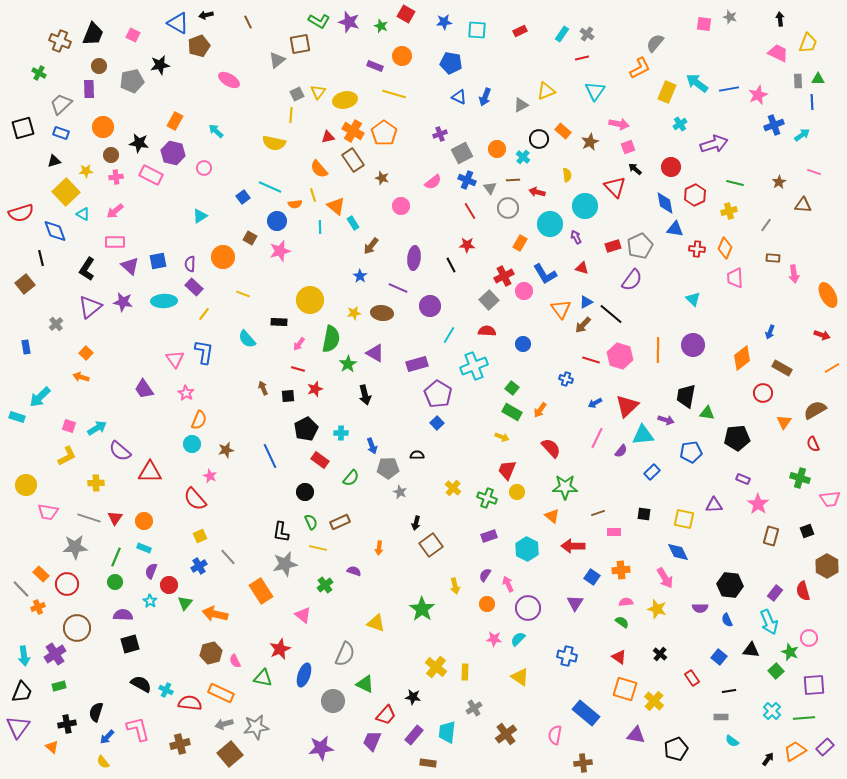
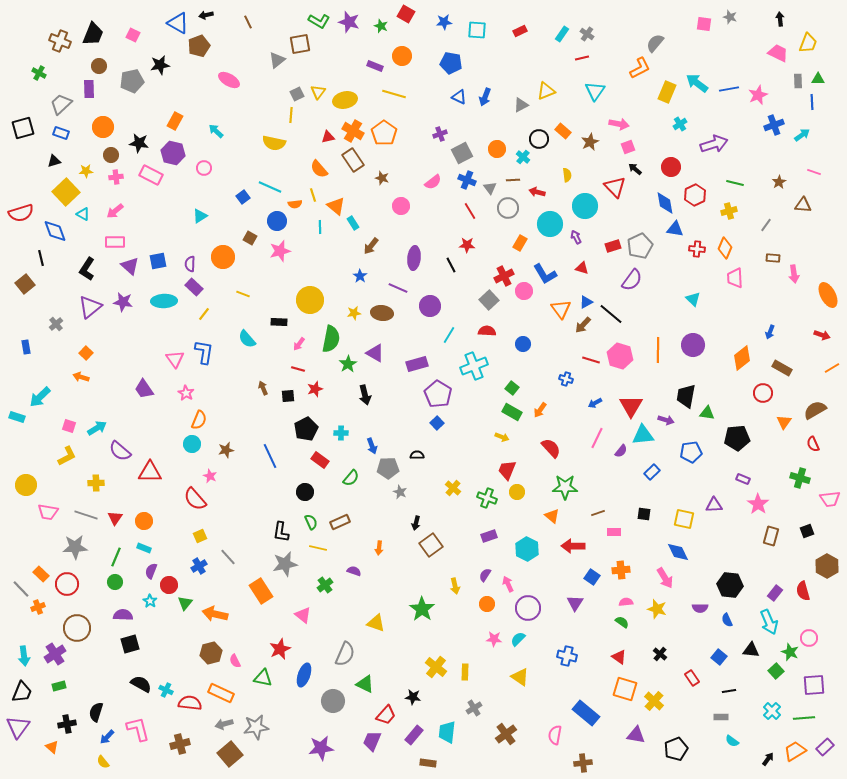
red triangle at (627, 406): moved 4 px right; rotated 15 degrees counterclockwise
gray line at (89, 518): moved 3 px left, 3 px up
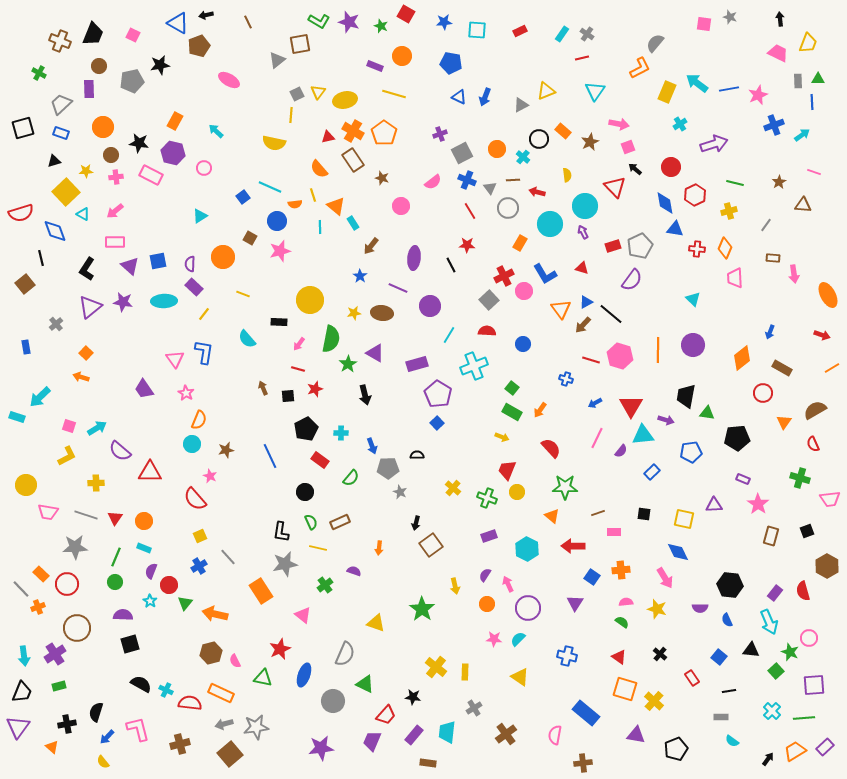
purple arrow at (576, 237): moved 7 px right, 5 px up
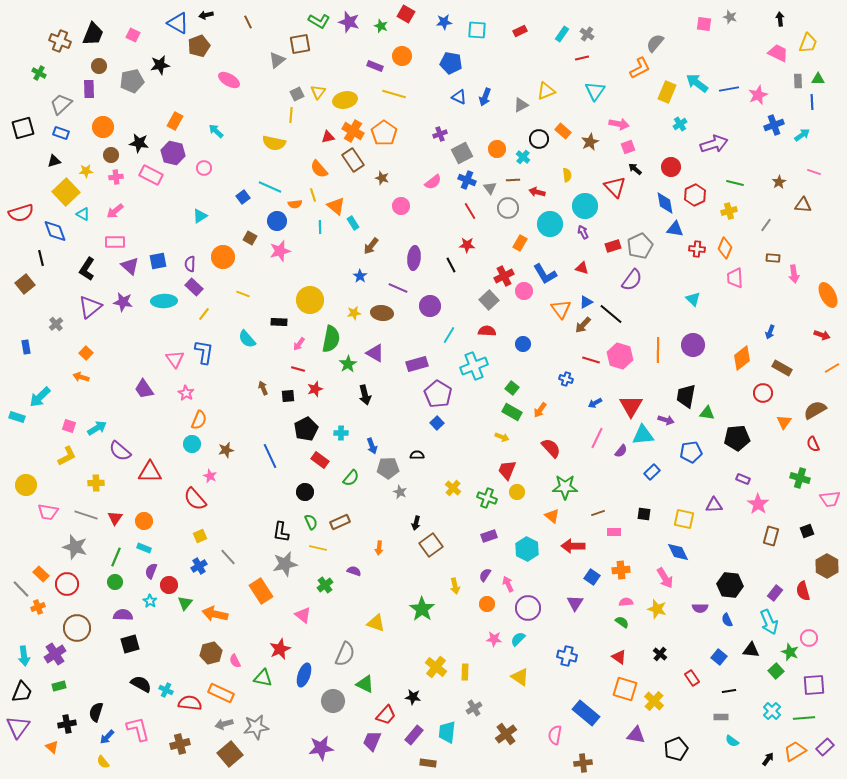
gray star at (75, 547): rotated 20 degrees clockwise
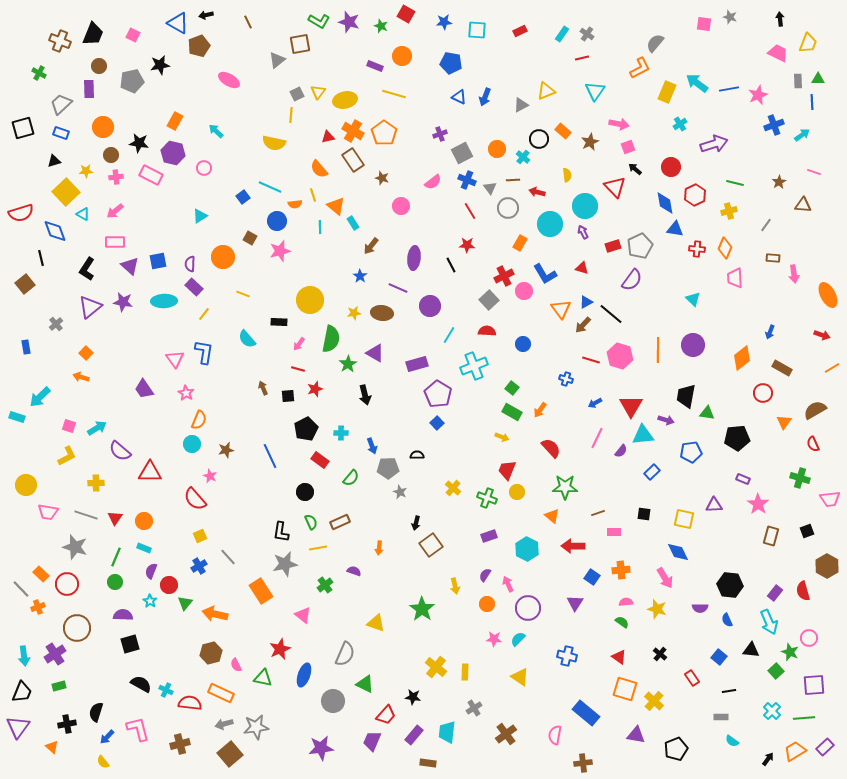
yellow line at (318, 548): rotated 24 degrees counterclockwise
pink semicircle at (235, 661): moved 1 px right, 4 px down
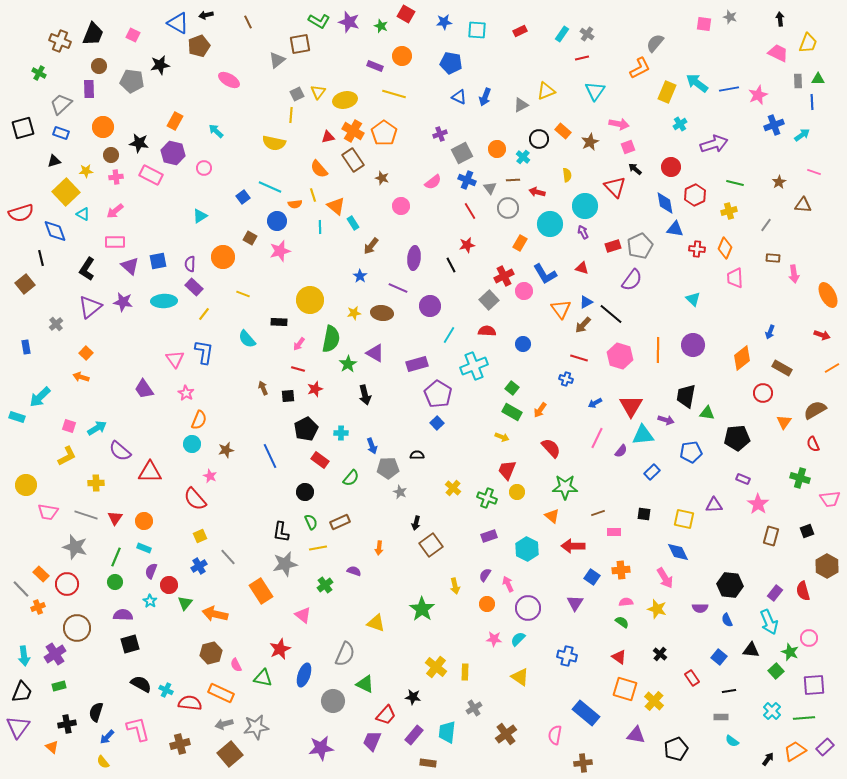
gray pentagon at (132, 81): rotated 20 degrees clockwise
red star at (467, 245): rotated 14 degrees counterclockwise
red line at (591, 360): moved 12 px left, 2 px up
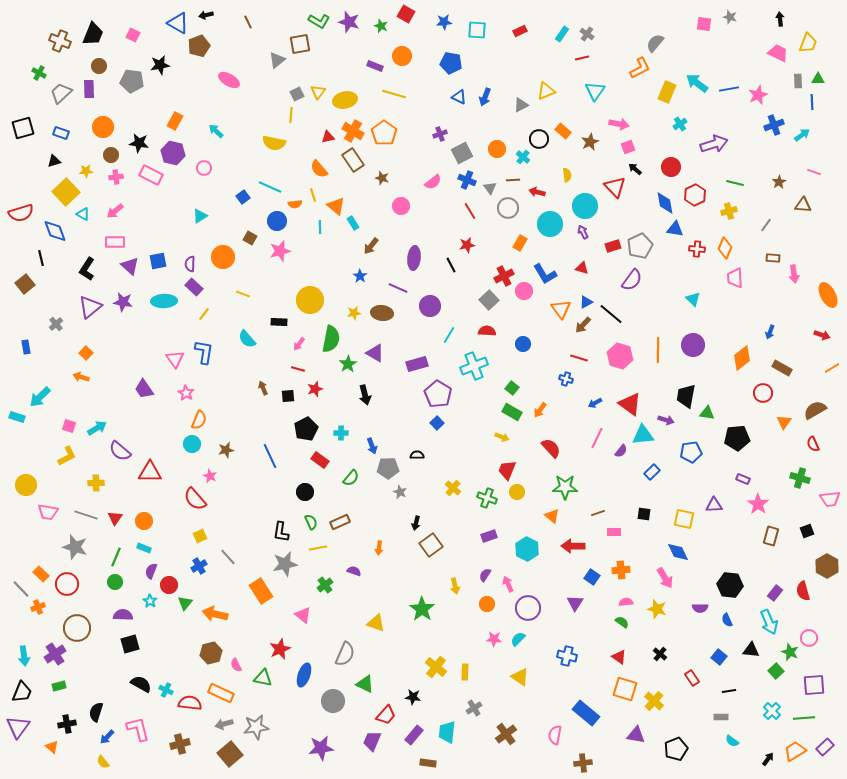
gray trapezoid at (61, 104): moved 11 px up
red triangle at (631, 406): moved 1 px left, 2 px up; rotated 25 degrees counterclockwise
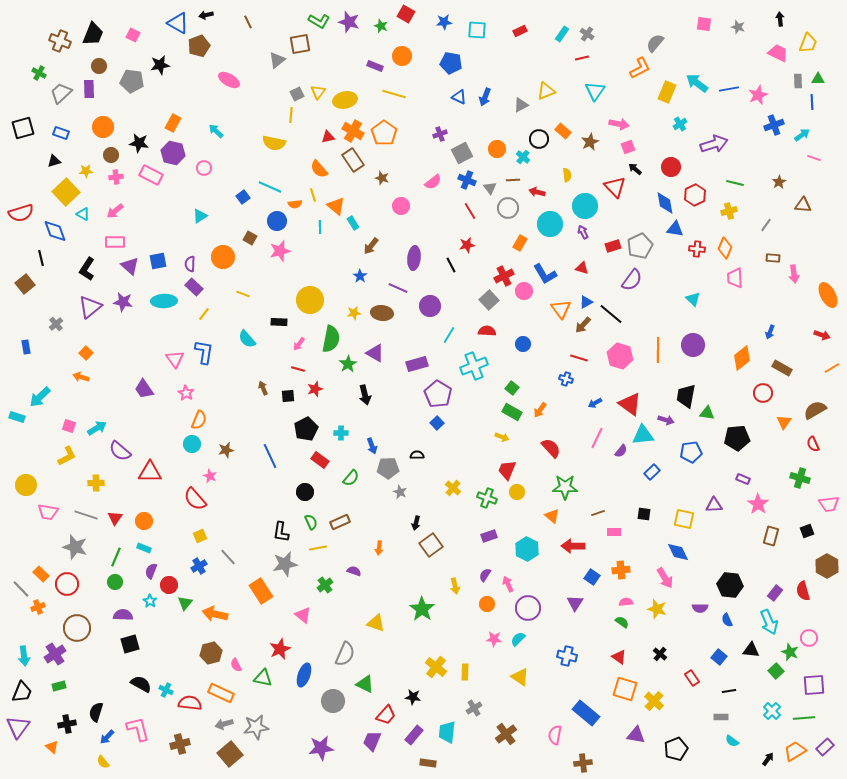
gray star at (730, 17): moved 8 px right, 10 px down
orange rectangle at (175, 121): moved 2 px left, 2 px down
pink line at (814, 172): moved 14 px up
pink trapezoid at (830, 499): moved 1 px left, 5 px down
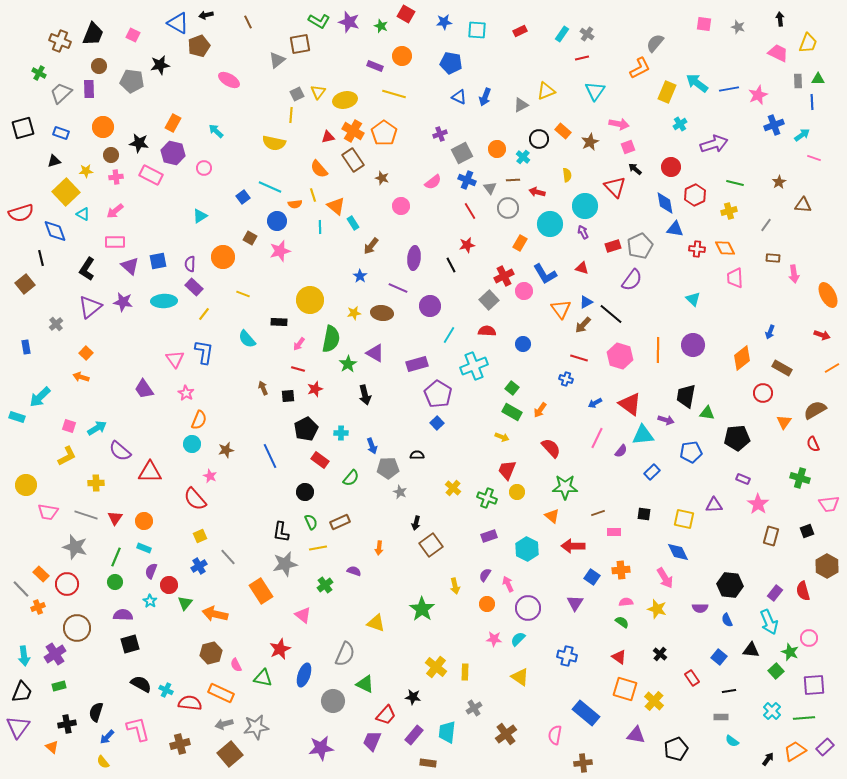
orange diamond at (725, 248): rotated 50 degrees counterclockwise
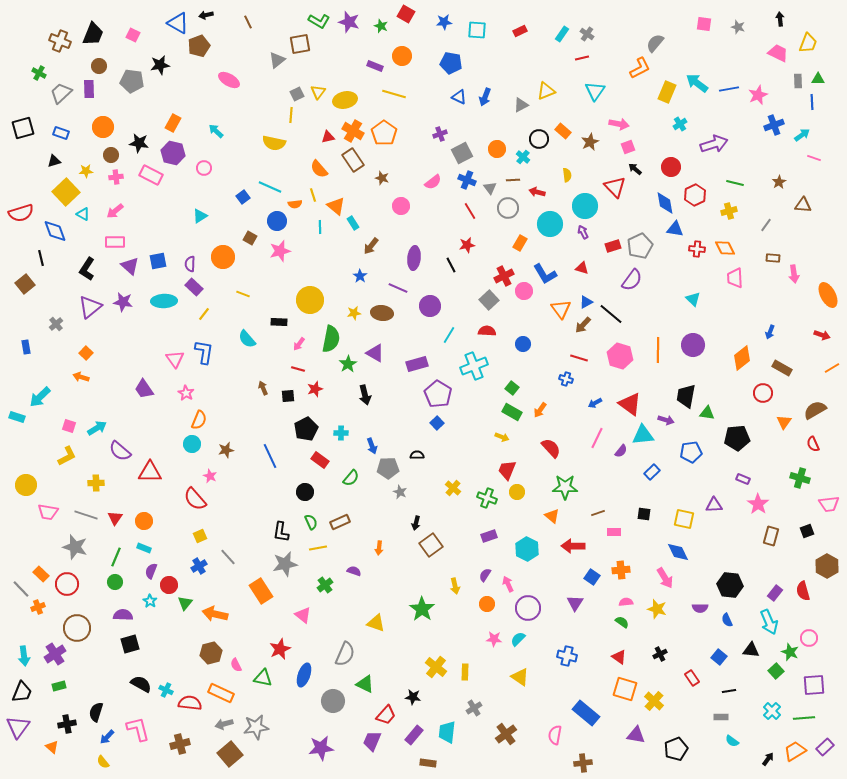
black cross at (660, 654): rotated 24 degrees clockwise
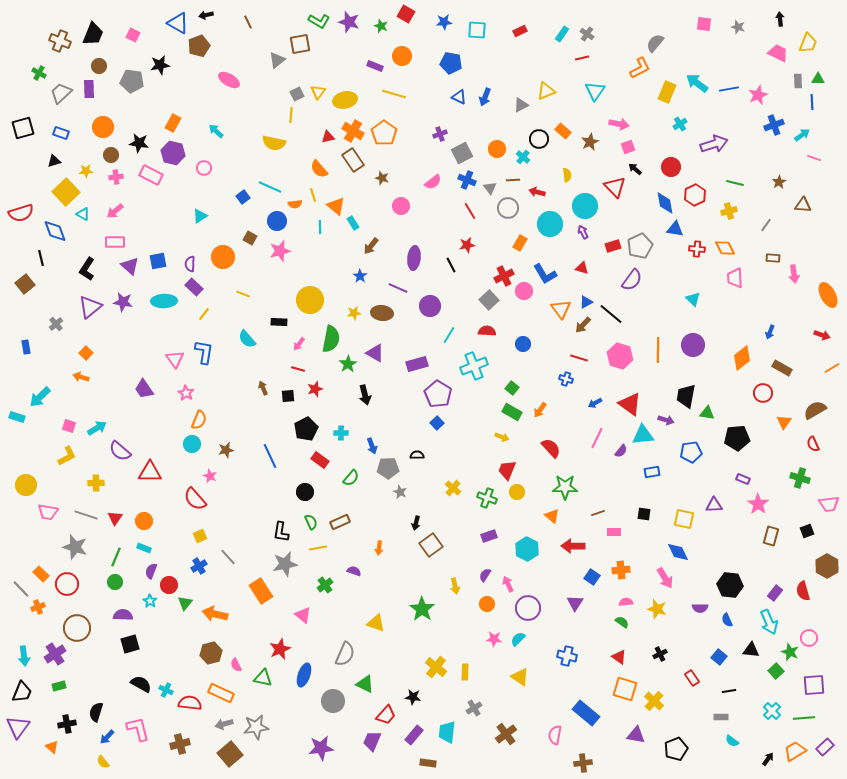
blue rectangle at (652, 472): rotated 35 degrees clockwise
